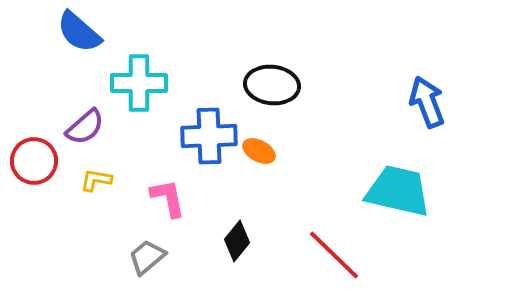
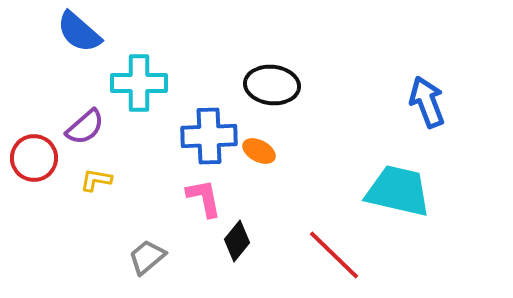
red circle: moved 3 px up
pink L-shape: moved 36 px right
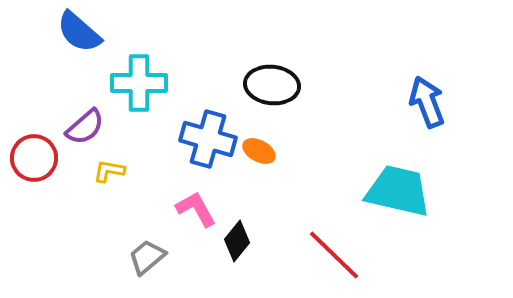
blue cross: moved 1 px left, 3 px down; rotated 18 degrees clockwise
yellow L-shape: moved 13 px right, 9 px up
pink L-shape: moved 8 px left, 11 px down; rotated 18 degrees counterclockwise
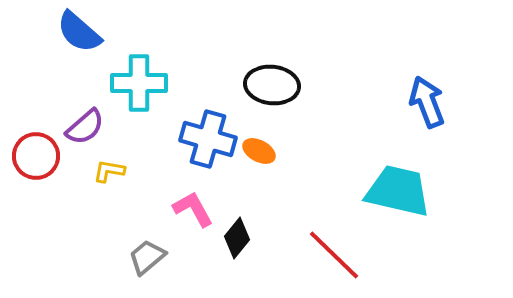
red circle: moved 2 px right, 2 px up
pink L-shape: moved 3 px left
black diamond: moved 3 px up
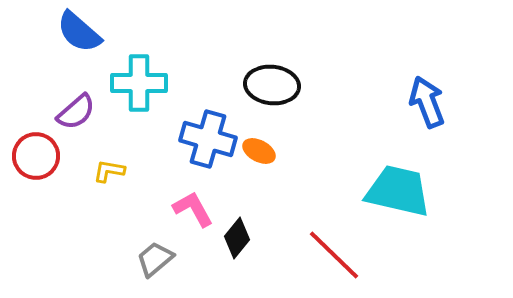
purple semicircle: moved 9 px left, 15 px up
gray trapezoid: moved 8 px right, 2 px down
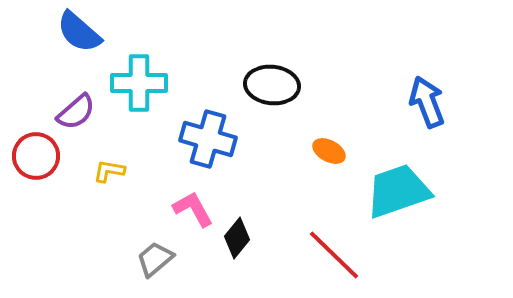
orange ellipse: moved 70 px right
cyan trapezoid: rotated 32 degrees counterclockwise
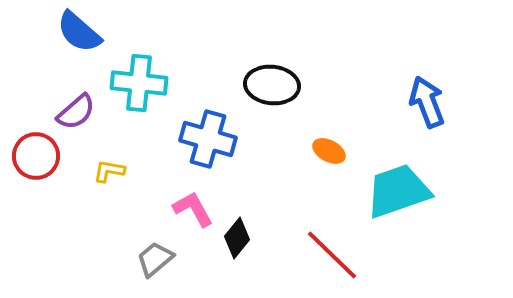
cyan cross: rotated 6 degrees clockwise
red line: moved 2 px left
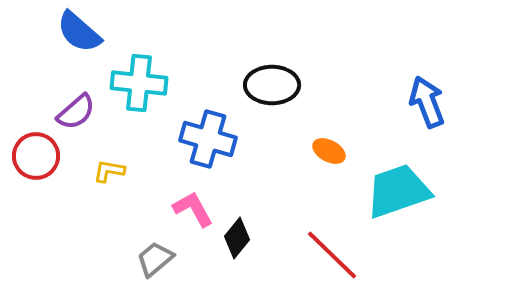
black ellipse: rotated 6 degrees counterclockwise
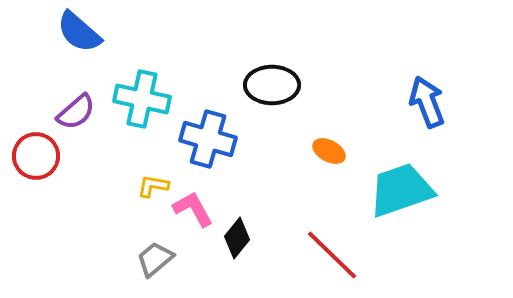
cyan cross: moved 3 px right, 16 px down; rotated 6 degrees clockwise
yellow L-shape: moved 44 px right, 15 px down
cyan trapezoid: moved 3 px right, 1 px up
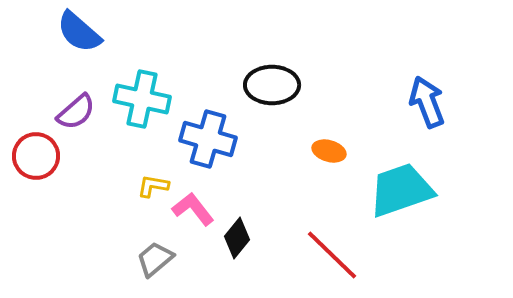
orange ellipse: rotated 12 degrees counterclockwise
pink L-shape: rotated 9 degrees counterclockwise
